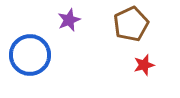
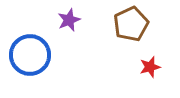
red star: moved 6 px right, 2 px down
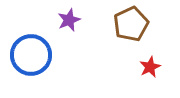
blue circle: moved 1 px right
red star: rotated 10 degrees counterclockwise
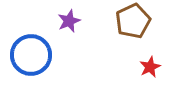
purple star: moved 1 px down
brown pentagon: moved 2 px right, 3 px up
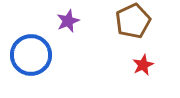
purple star: moved 1 px left
red star: moved 7 px left, 2 px up
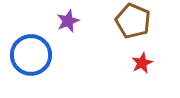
brown pentagon: rotated 24 degrees counterclockwise
red star: moved 1 px left, 2 px up
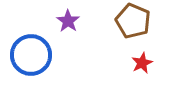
purple star: rotated 15 degrees counterclockwise
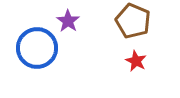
blue circle: moved 6 px right, 7 px up
red star: moved 6 px left, 2 px up; rotated 20 degrees counterclockwise
